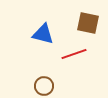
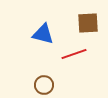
brown square: rotated 15 degrees counterclockwise
brown circle: moved 1 px up
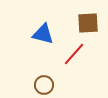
red line: rotated 30 degrees counterclockwise
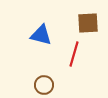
blue triangle: moved 2 px left, 1 px down
red line: rotated 25 degrees counterclockwise
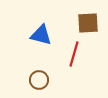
brown circle: moved 5 px left, 5 px up
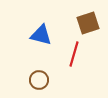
brown square: rotated 15 degrees counterclockwise
